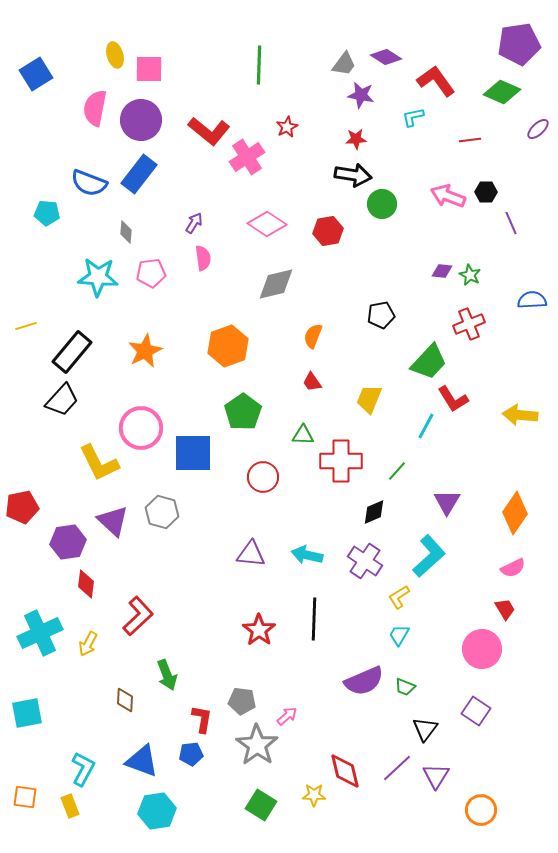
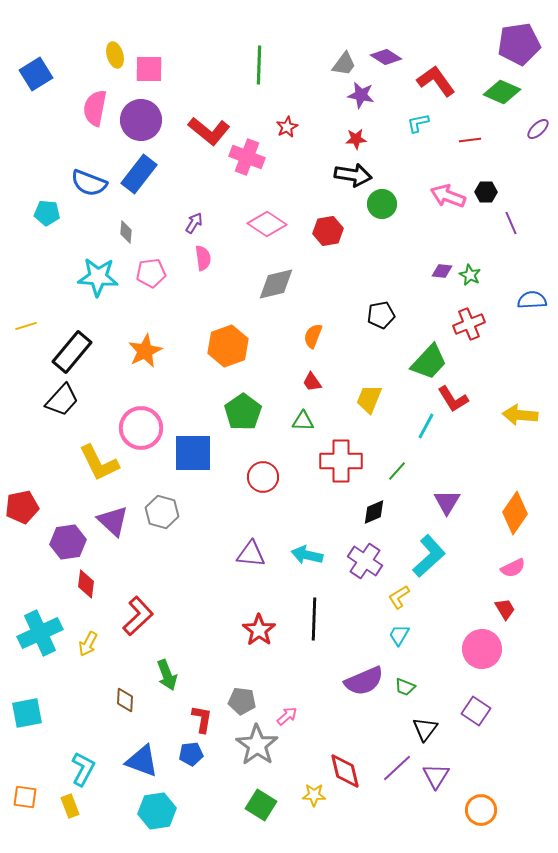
cyan L-shape at (413, 117): moved 5 px right, 6 px down
pink cross at (247, 157): rotated 36 degrees counterclockwise
green triangle at (303, 435): moved 14 px up
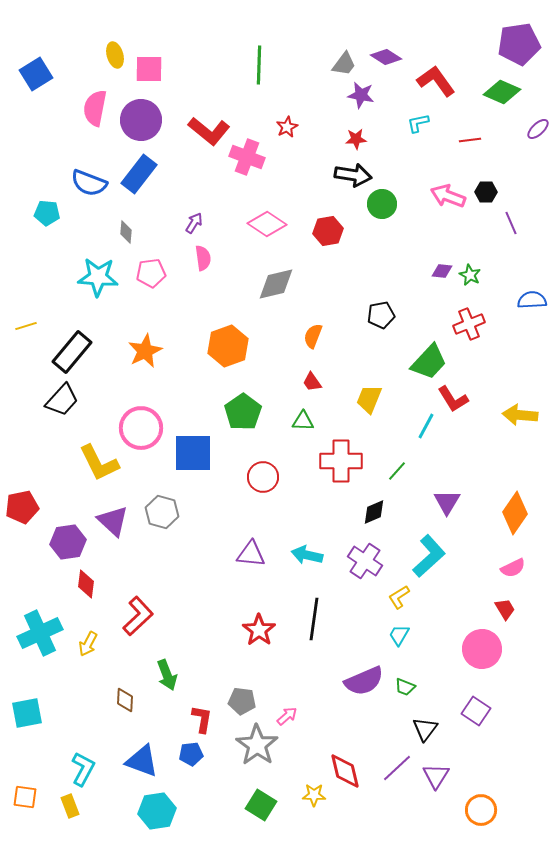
black line at (314, 619): rotated 6 degrees clockwise
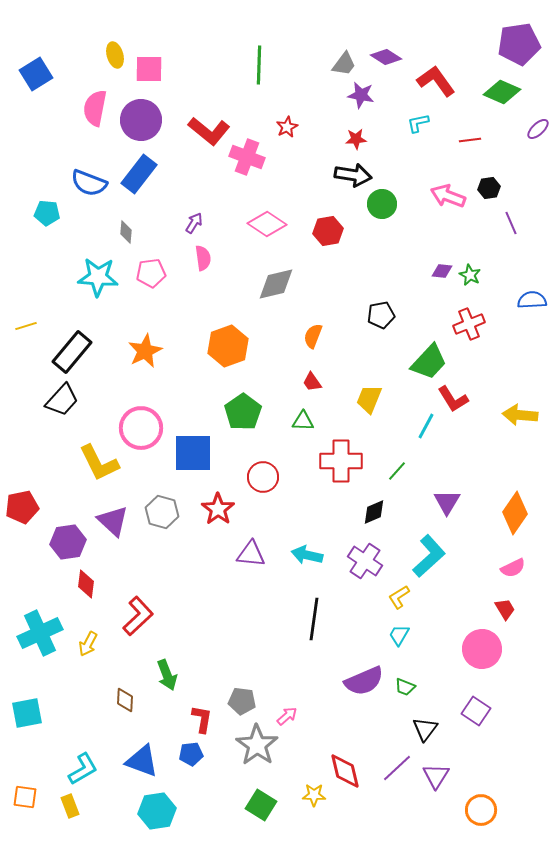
black hexagon at (486, 192): moved 3 px right, 4 px up; rotated 10 degrees counterclockwise
red star at (259, 630): moved 41 px left, 121 px up
cyan L-shape at (83, 769): rotated 32 degrees clockwise
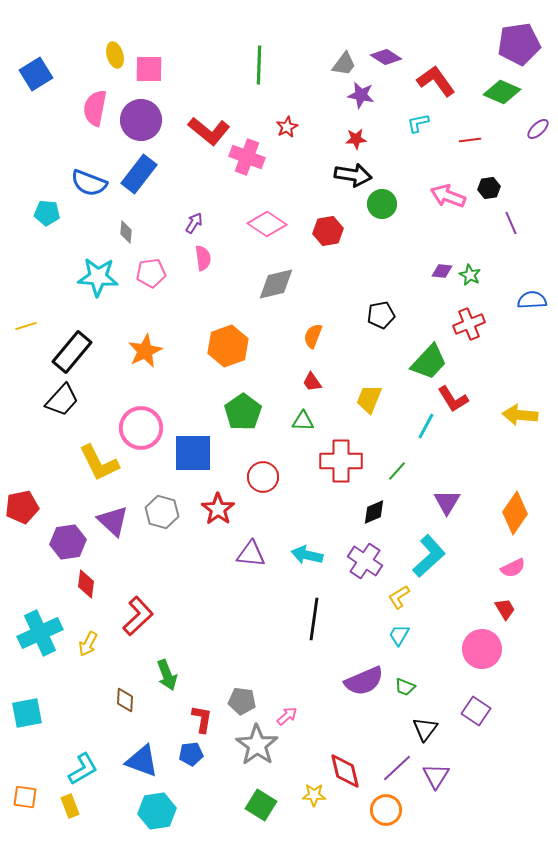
orange circle at (481, 810): moved 95 px left
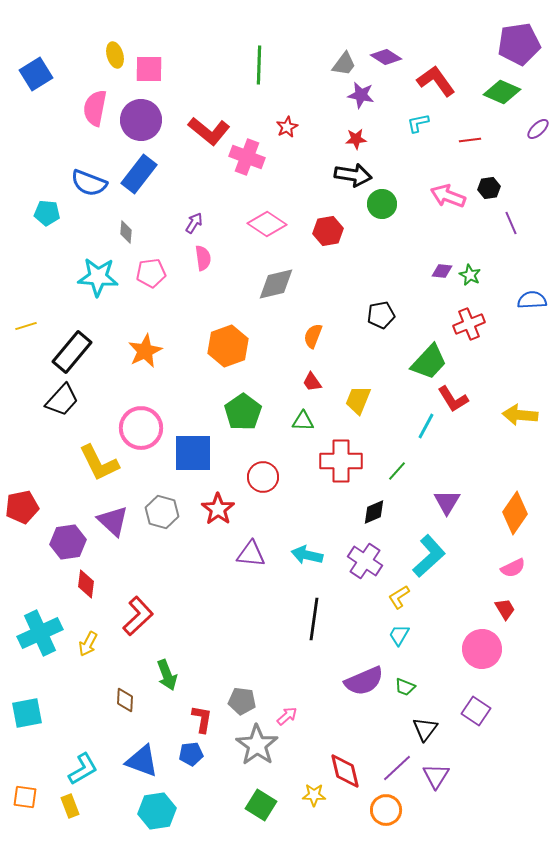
yellow trapezoid at (369, 399): moved 11 px left, 1 px down
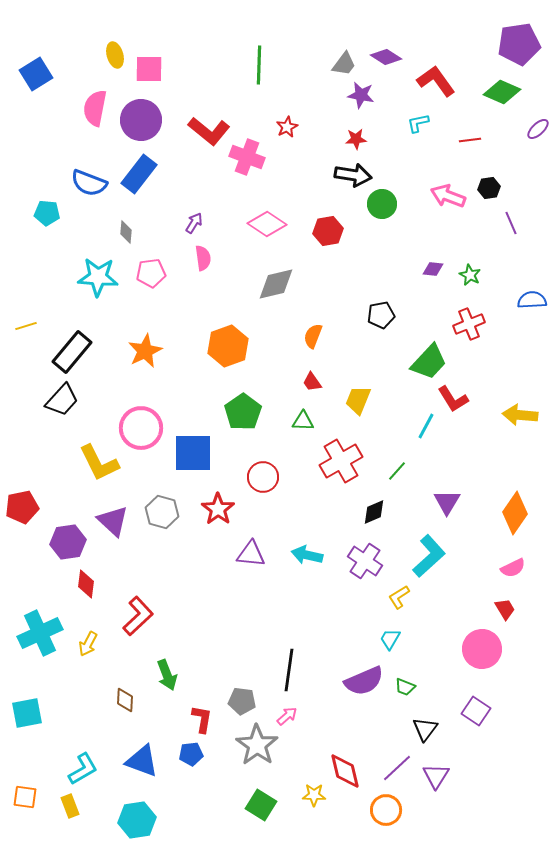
purple diamond at (442, 271): moved 9 px left, 2 px up
red cross at (341, 461): rotated 30 degrees counterclockwise
black line at (314, 619): moved 25 px left, 51 px down
cyan trapezoid at (399, 635): moved 9 px left, 4 px down
cyan hexagon at (157, 811): moved 20 px left, 9 px down
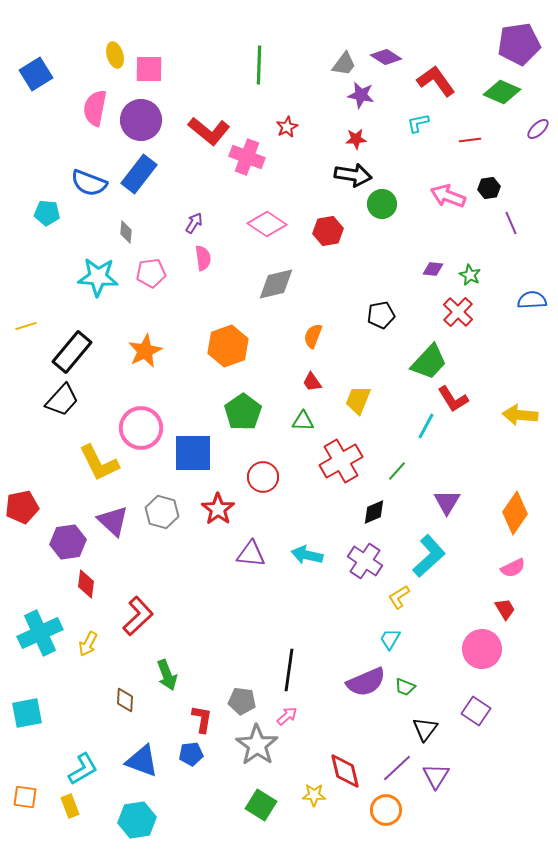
red cross at (469, 324): moved 11 px left, 12 px up; rotated 24 degrees counterclockwise
purple semicircle at (364, 681): moved 2 px right, 1 px down
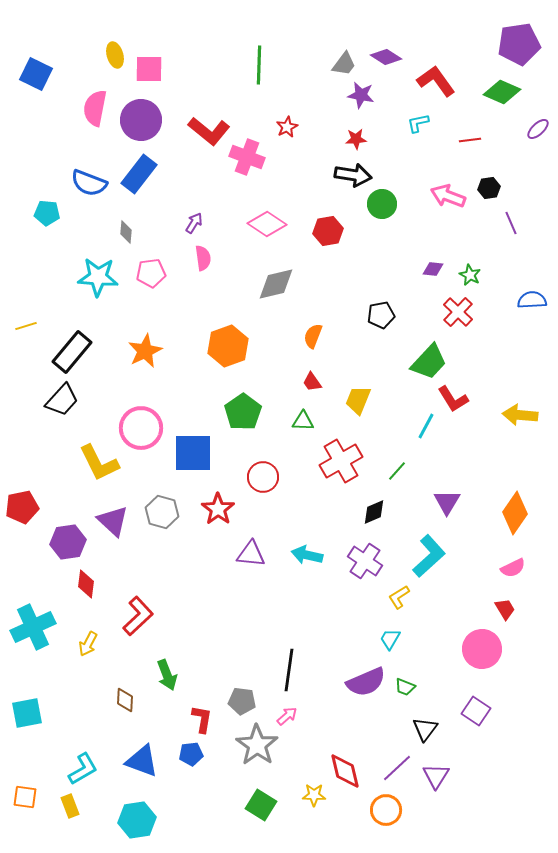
blue square at (36, 74): rotated 32 degrees counterclockwise
cyan cross at (40, 633): moved 7 px left, 6 px up
